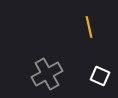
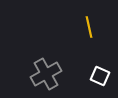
gray cross: moved 1 px left
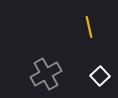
white square: rotated 24 degrees clockwise
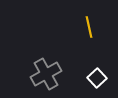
white square: moved 3 px left, 2 px down
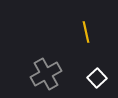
yellow line: moved 3 px left, 5 px down
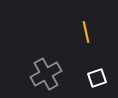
white square: rotated 24 degrees clockwise
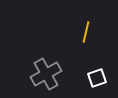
yellow line: rotated 25 degrees clockwise
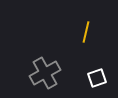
gray cross: moved 1 px left, 1 px up
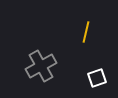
gray cross: moved 4 px left, 7 px up
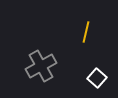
white square: rotated 30 degrees counterclockwise
